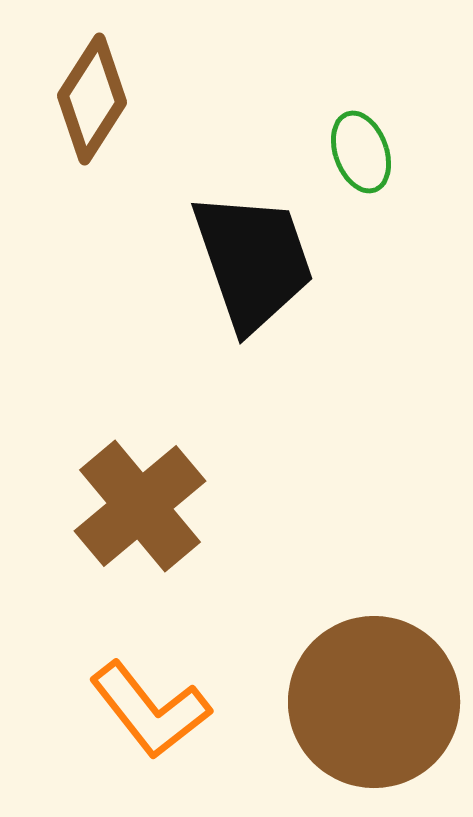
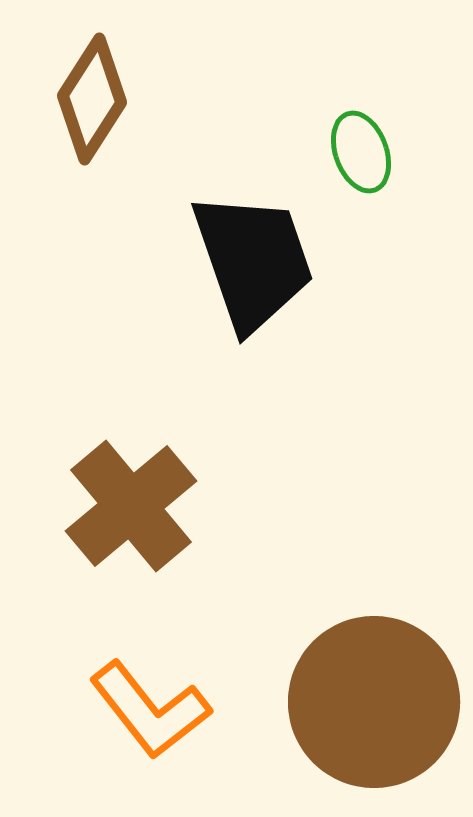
brown cross: moved 9 px left
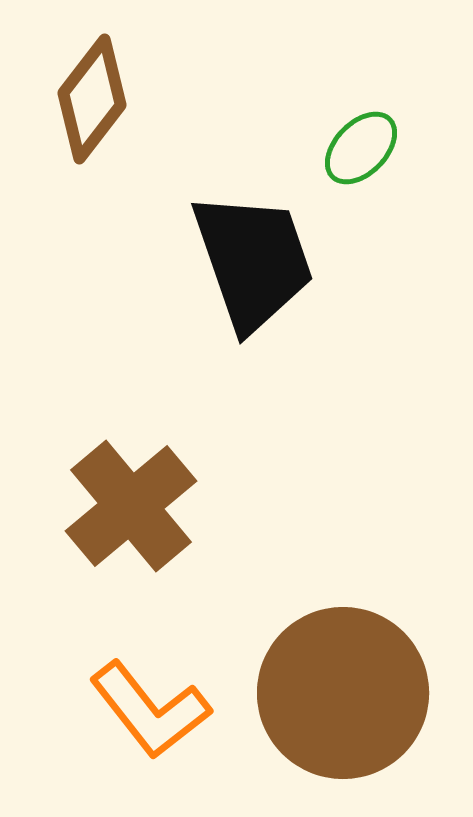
brown diamond: rotated 5 degrees clockwise
green ellipse: moved 4 px up; rotated 64 degrees clockwise
brown circle: moved 31 px left, 9 px up
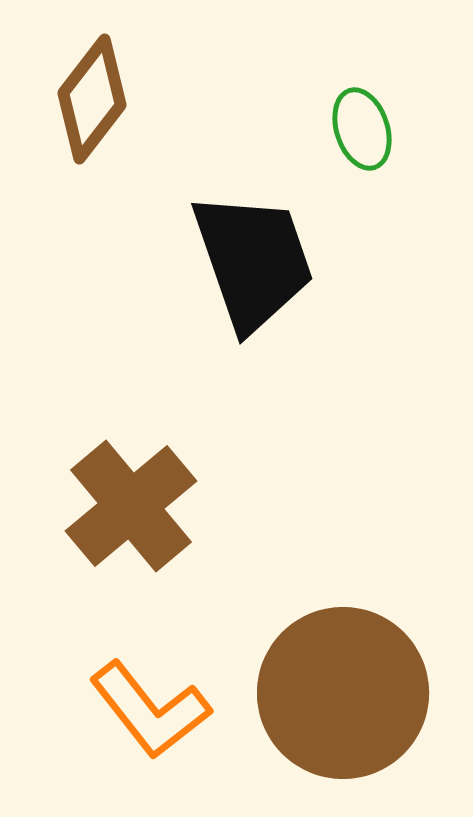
green ellipse: moved 1 px right, 19 px up; rotated 62 degrees counterclockwise
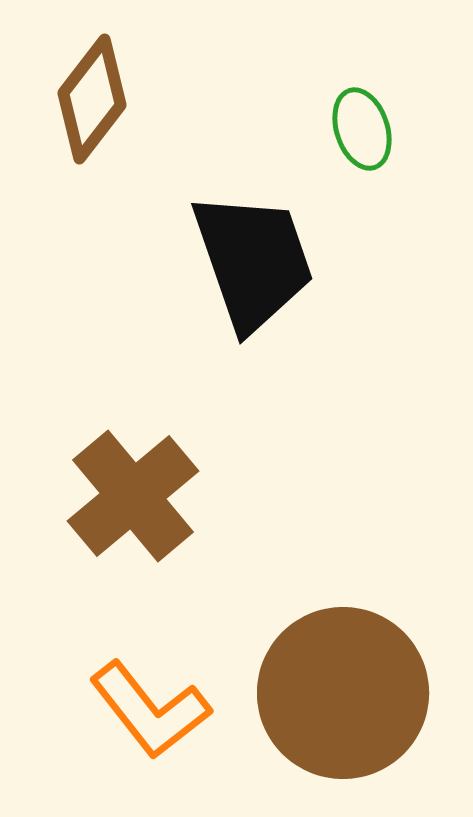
brown cross: moved 2 px right, 10 px up
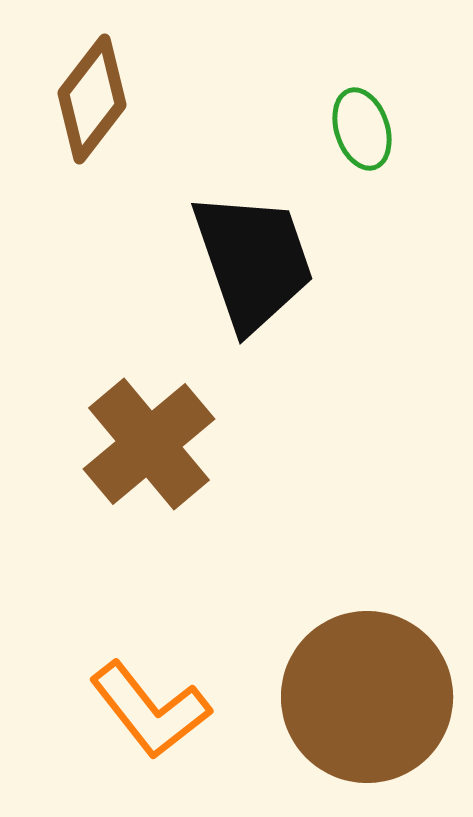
brown cross: moved 16 px right, 52 px up
brown circle: moved 24 px right, 4 px down
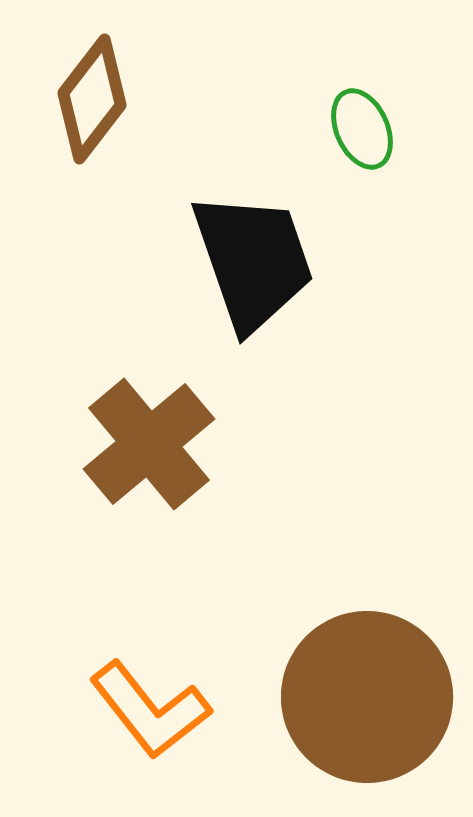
green ellipse: rotated 6 degrees counterclockwise
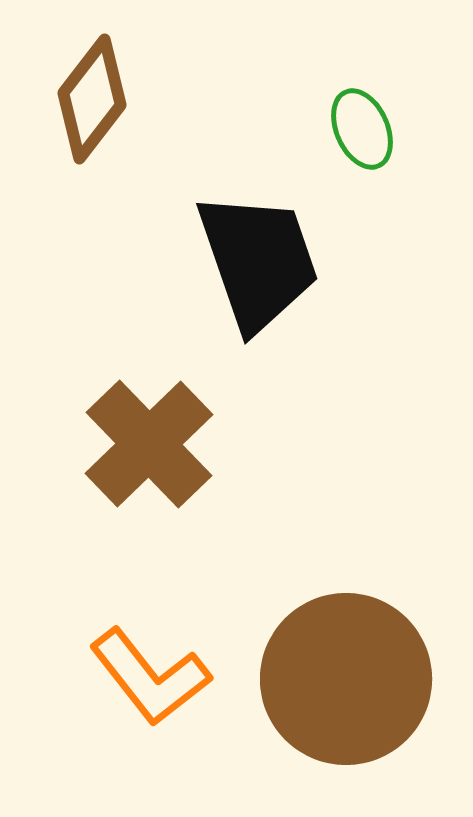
black trapezoid: moved 5 px right
brown cross: rotated 4 degrees counterclockwise
brown circle: moved 21 px left, 18 px up
orange L-shape: moved 33 px up
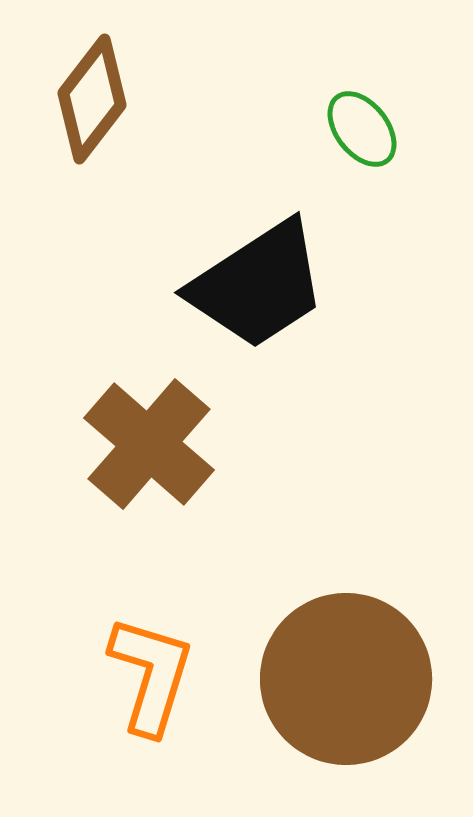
green ellipse: rotated 14 degrees counterclockwise
black trapezoid: moved 24 px down; rotated 76 degrees clockwise
brown cross: rotated 5 degrees counterclockwise
orange L-shape: moved 1 px right, 2 px up; rotated 125 degrees counterclockwise
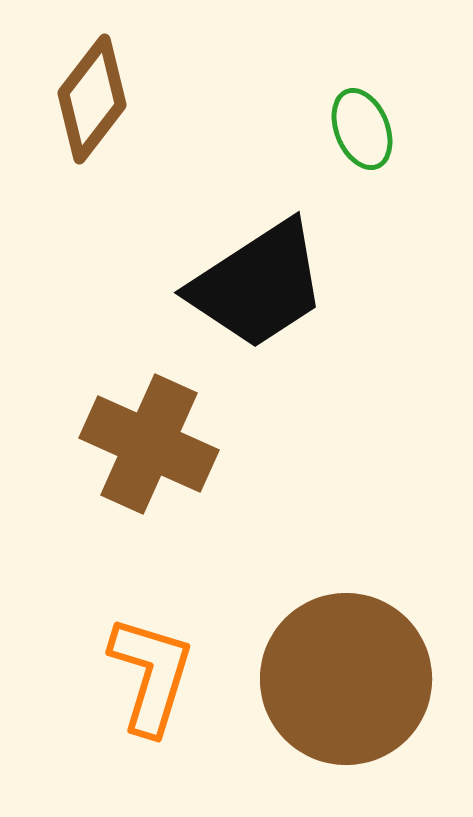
green ellipse: rotated 16 degrees clockwise
brown cross: rotated 17 degrees counterclockwise
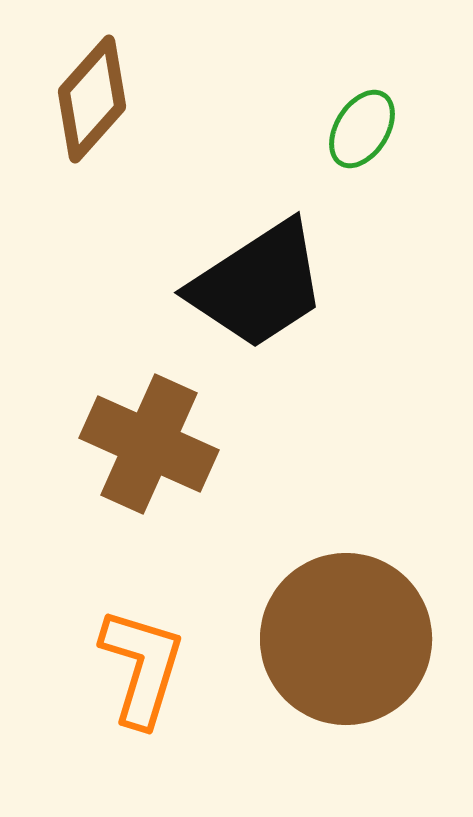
brown diamond: rotated 4 degrees clockwise
green ellipse: rotated 54 degrees clockwise
orange L-shape: moved 9 px left, 8 px up
brown circle: moved 40 px up
